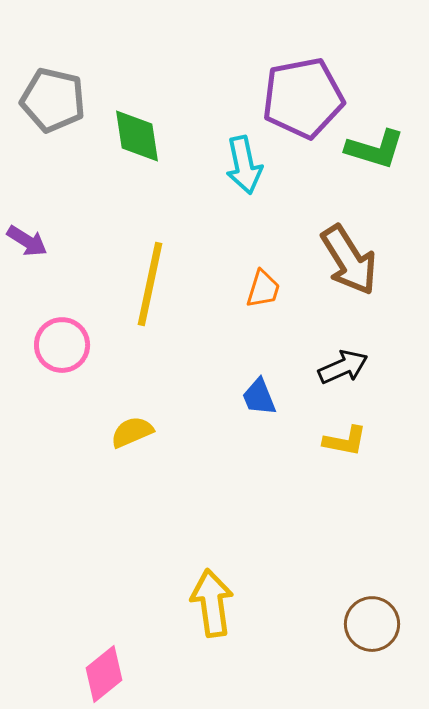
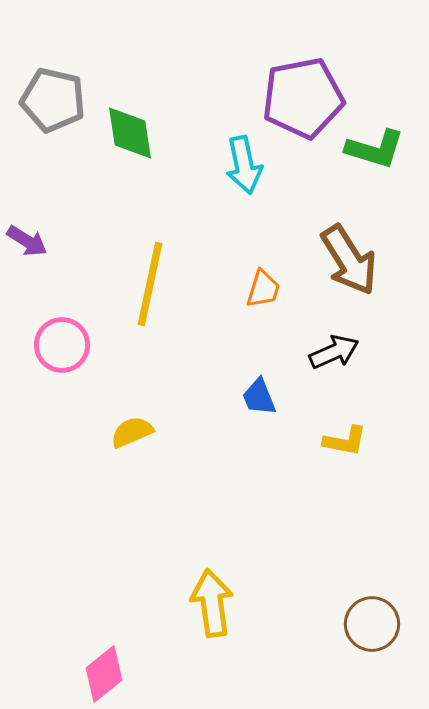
green diamond: moved 7 px left, 3 px up
black arrow: moved 9 px left, 15 px up
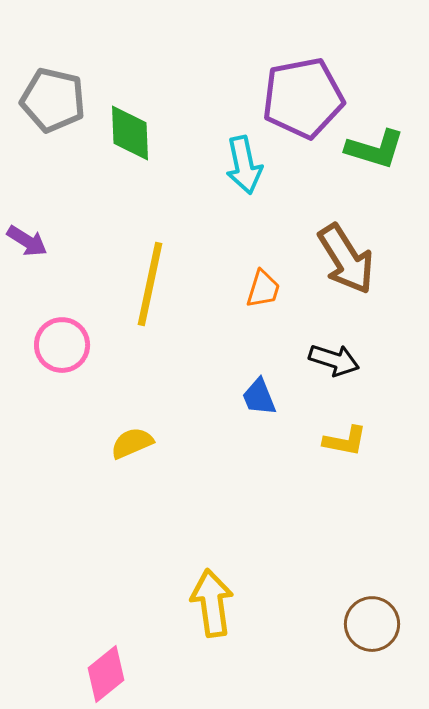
green diamond: rotated 6 degrees clockwise
brown arrow: moved 3 px left, 1 px up
black arrow: moved 8 px down; rotated 42 degrees clockwise
yellow semicircle: moved 11 px down
pink diamond: moved 2 px right
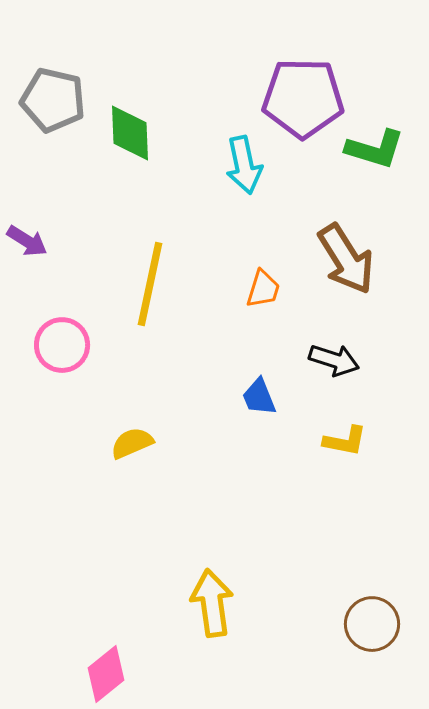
purple pentagon: rotated 12 degrees clockwise
